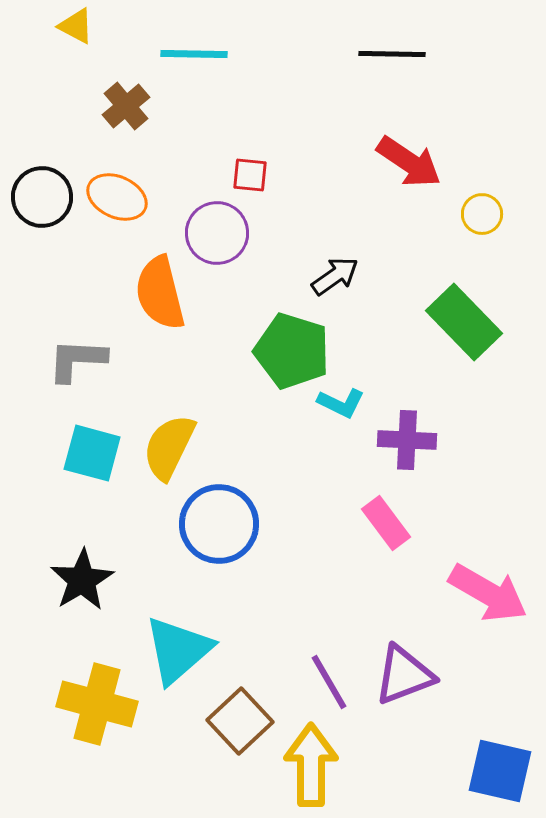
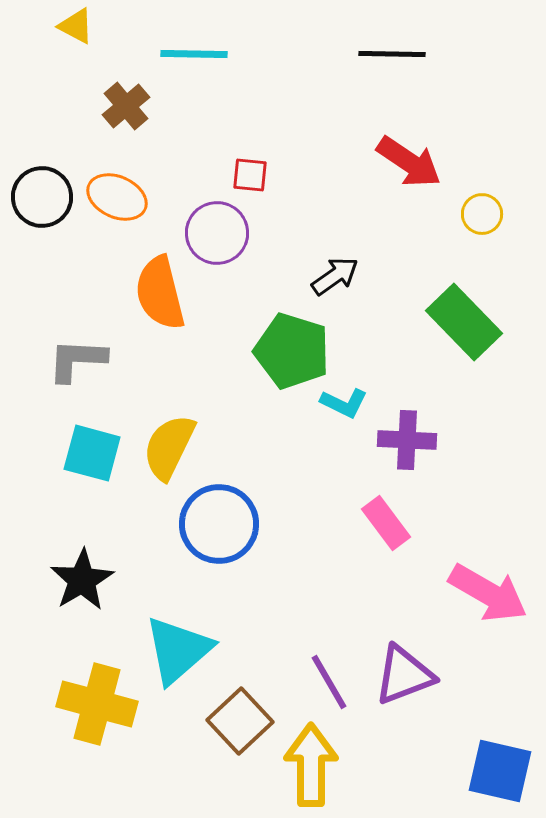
cyan L-shape: moved 3 px right
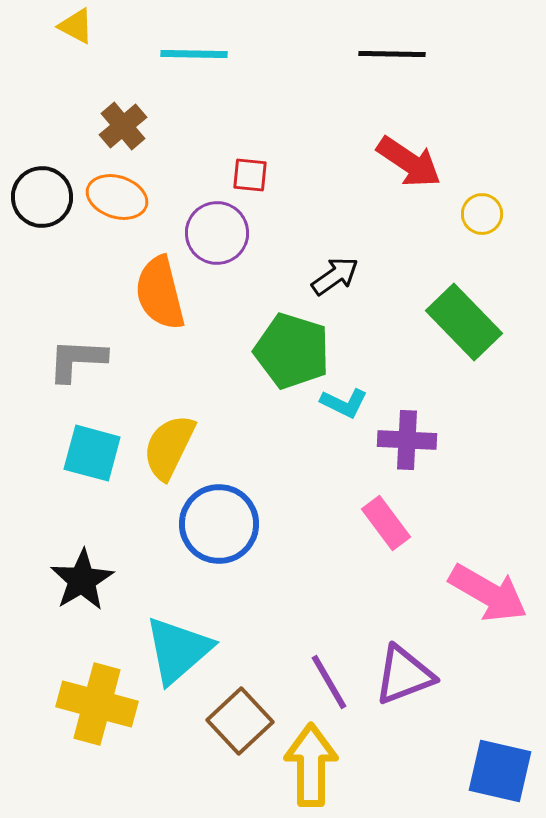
brown cross: moved 3 px left, 20 px down
orange ellipse: rotated 6 degrees counterclockwise
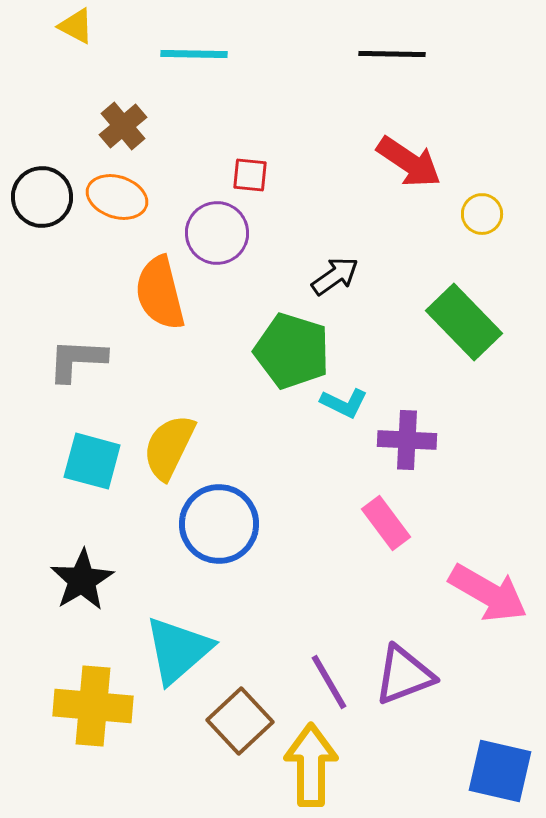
cyan square: moved 8 px down
yellow cross: moved 4 px left, 2 px down; rotated 10 degrees counterclockwise
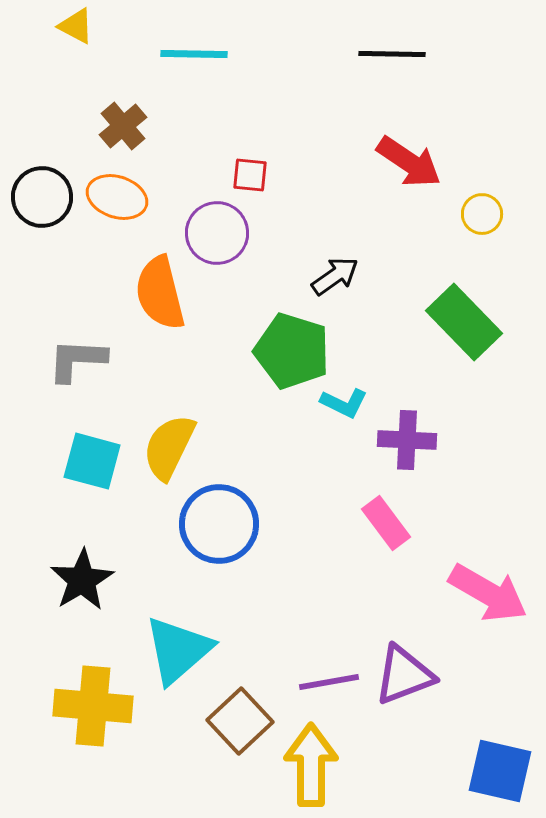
purple line: rotated 70 degrees counterclockwise
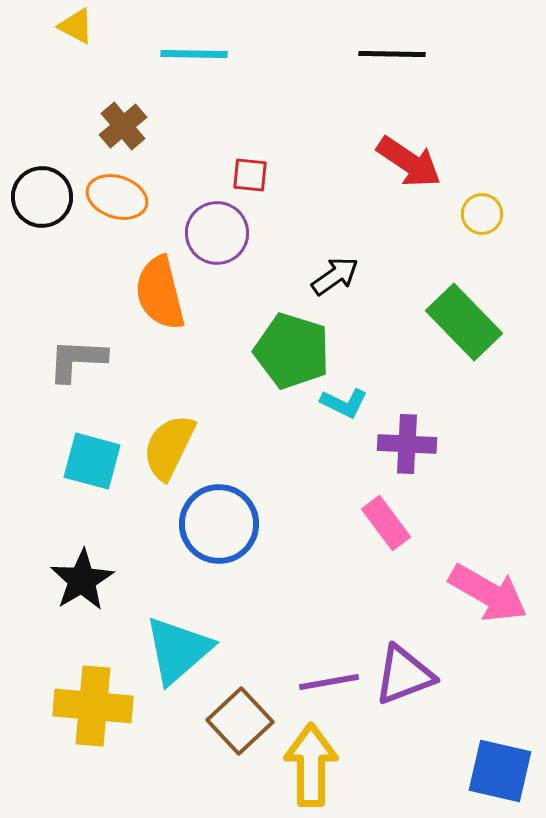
purple cross: moved 4 px down
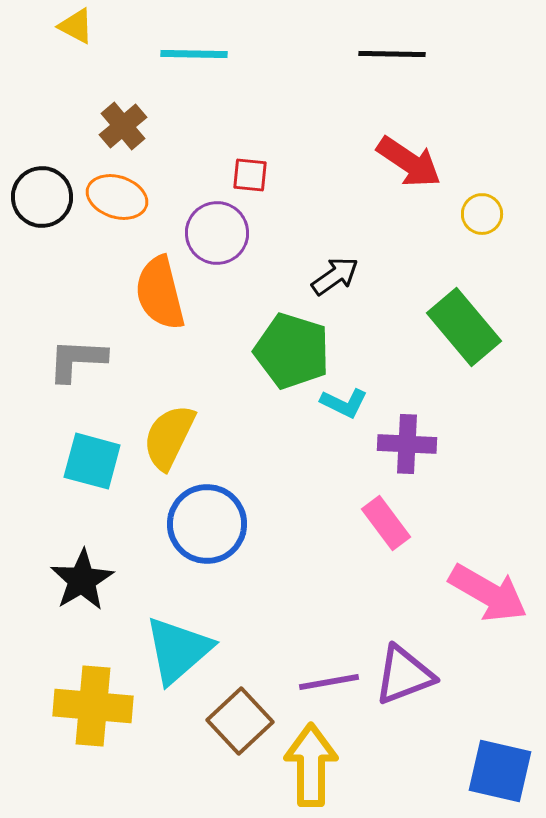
green rectangle: moved 5 px down; rotated 4 degrees clockwise
yellow semicircle: moved 10 px up
blue circle: moved 12 px left
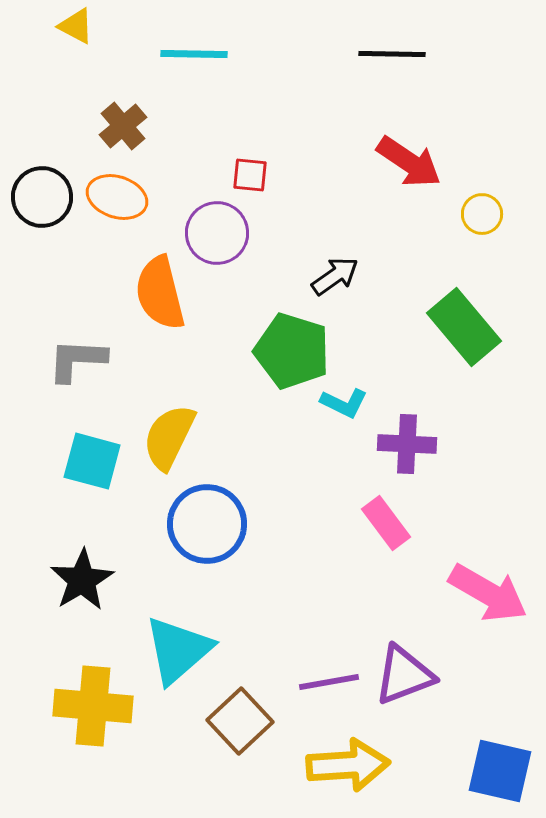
yellow arrow: moved 37 px right; rotated 86 degrees clockwise
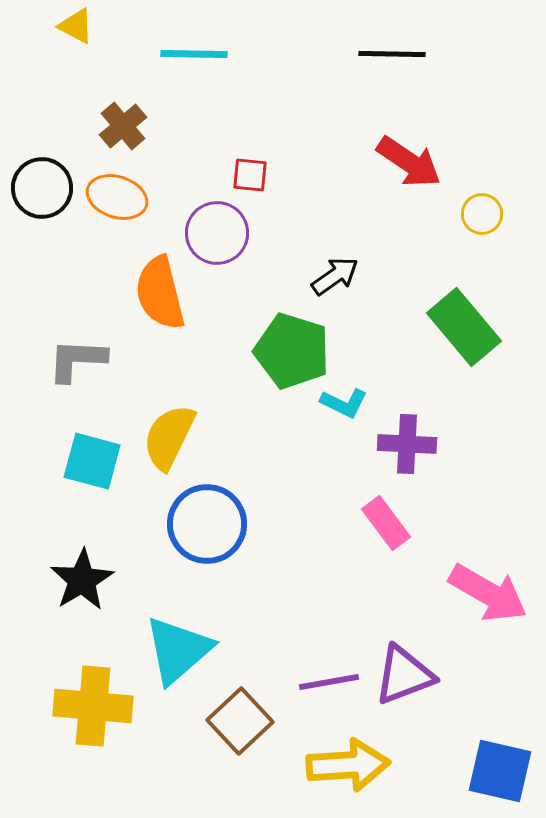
black circle: moved 9 px up
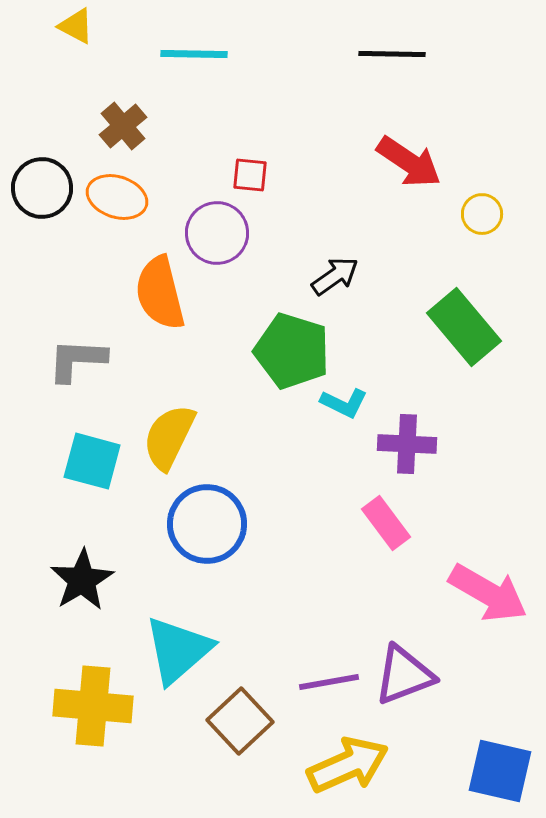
yellow arrow: rotated 20 degrees counterclockwise
